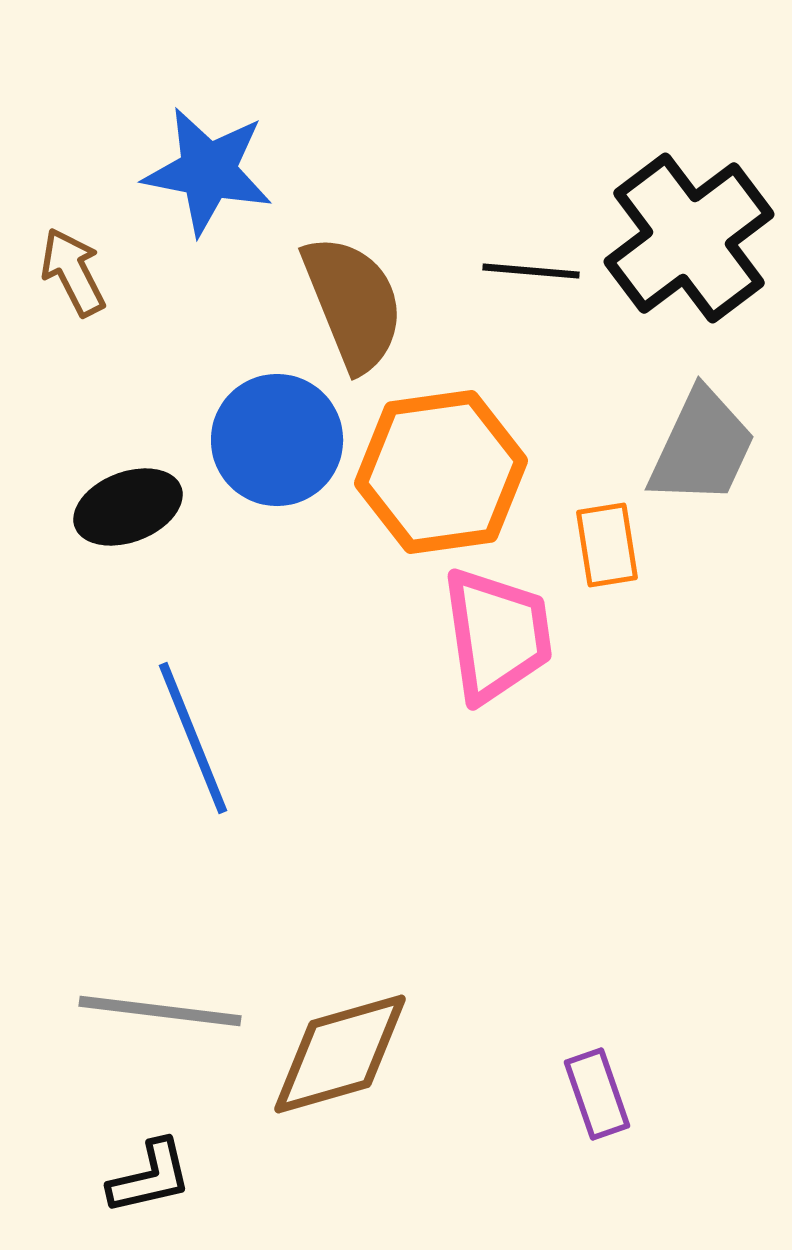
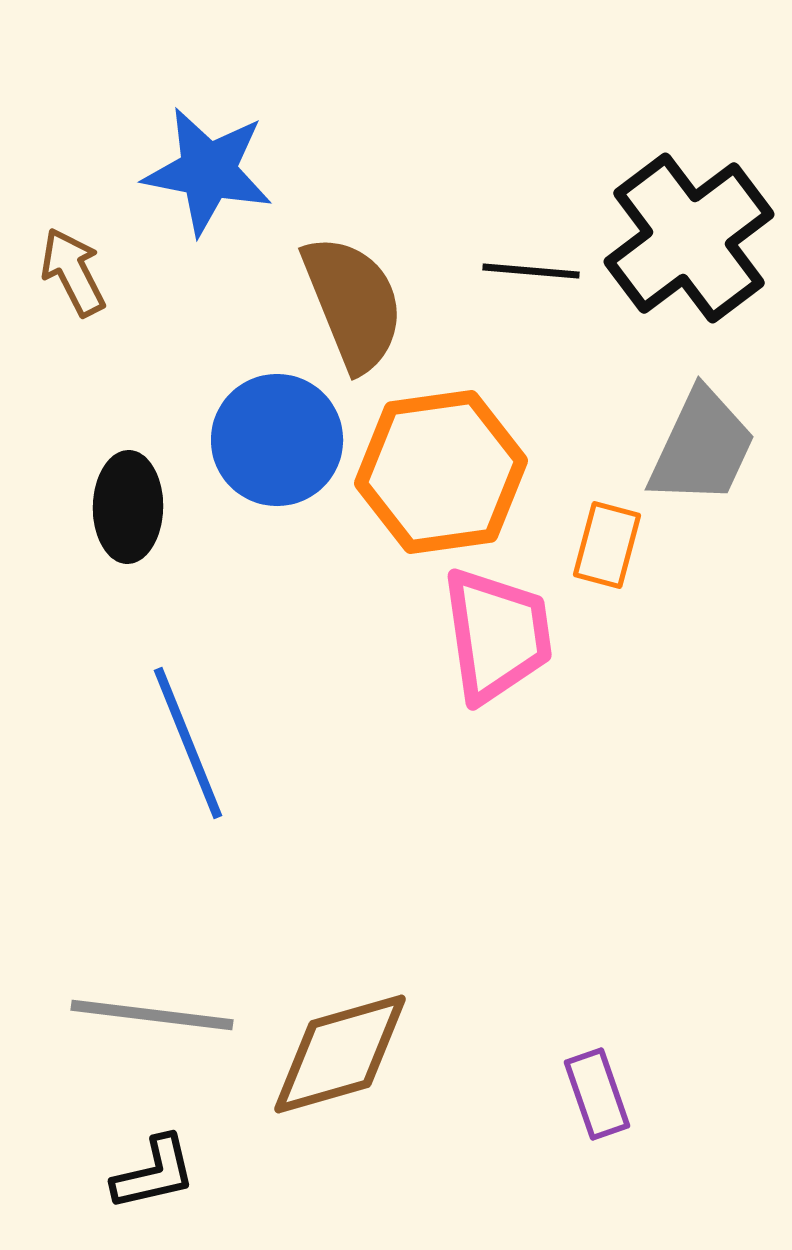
black ellipse: rotated 68 degrees counterclockwise
orange rectangle: rotated 24 degrees clockwise
blue line: moved 5 px left, 5 px down
gray line: moved 8 px left, 4 px down
black L-shape: moved 4 px right, 4 px up
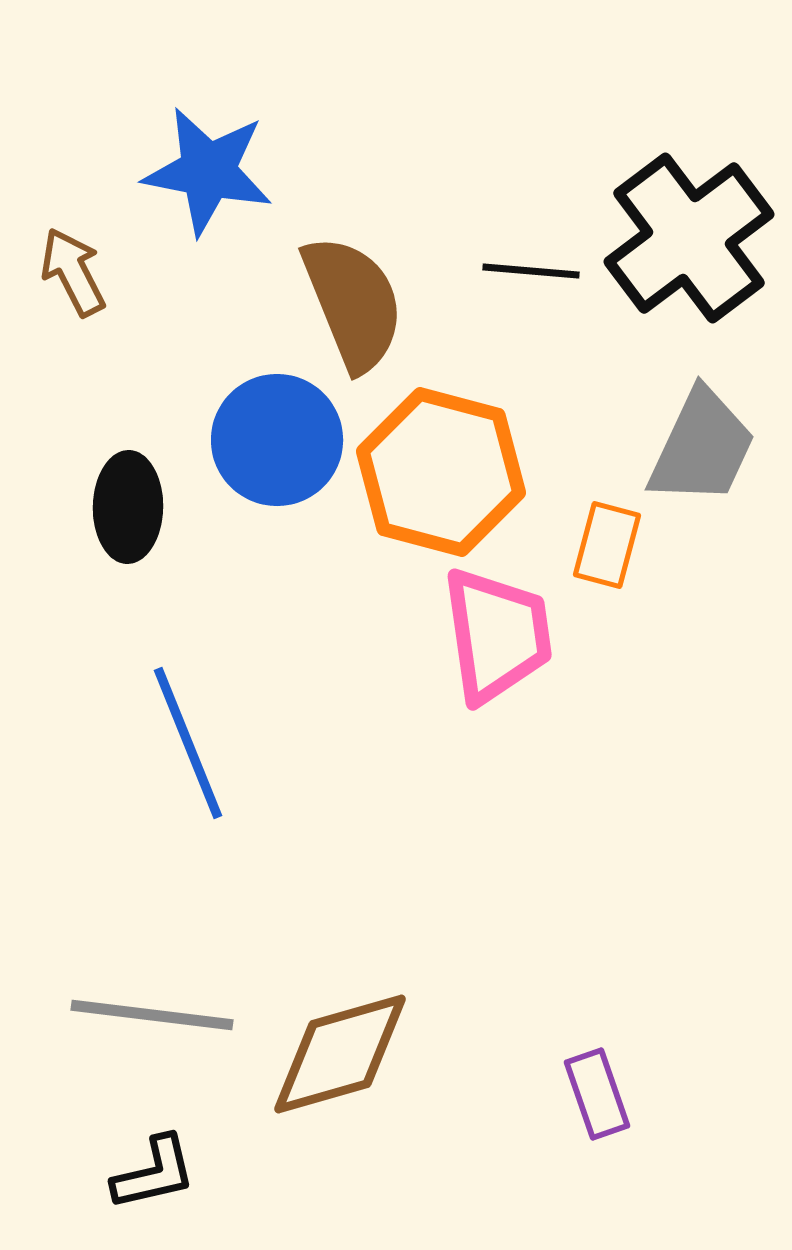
orange hexagon: rotated 23 degrees clockwise
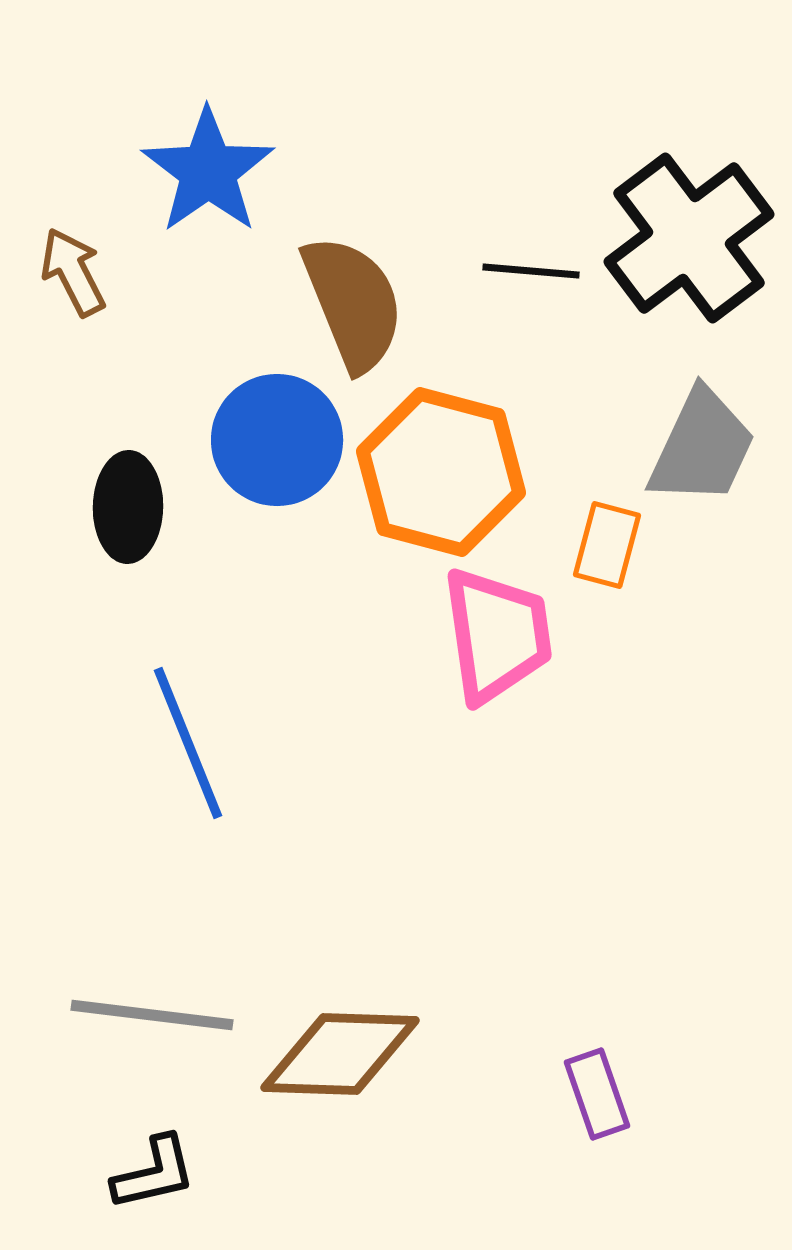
blue star: rotated 26 degrees clockwise
brown diamond: rotated 18 degrees clockwise
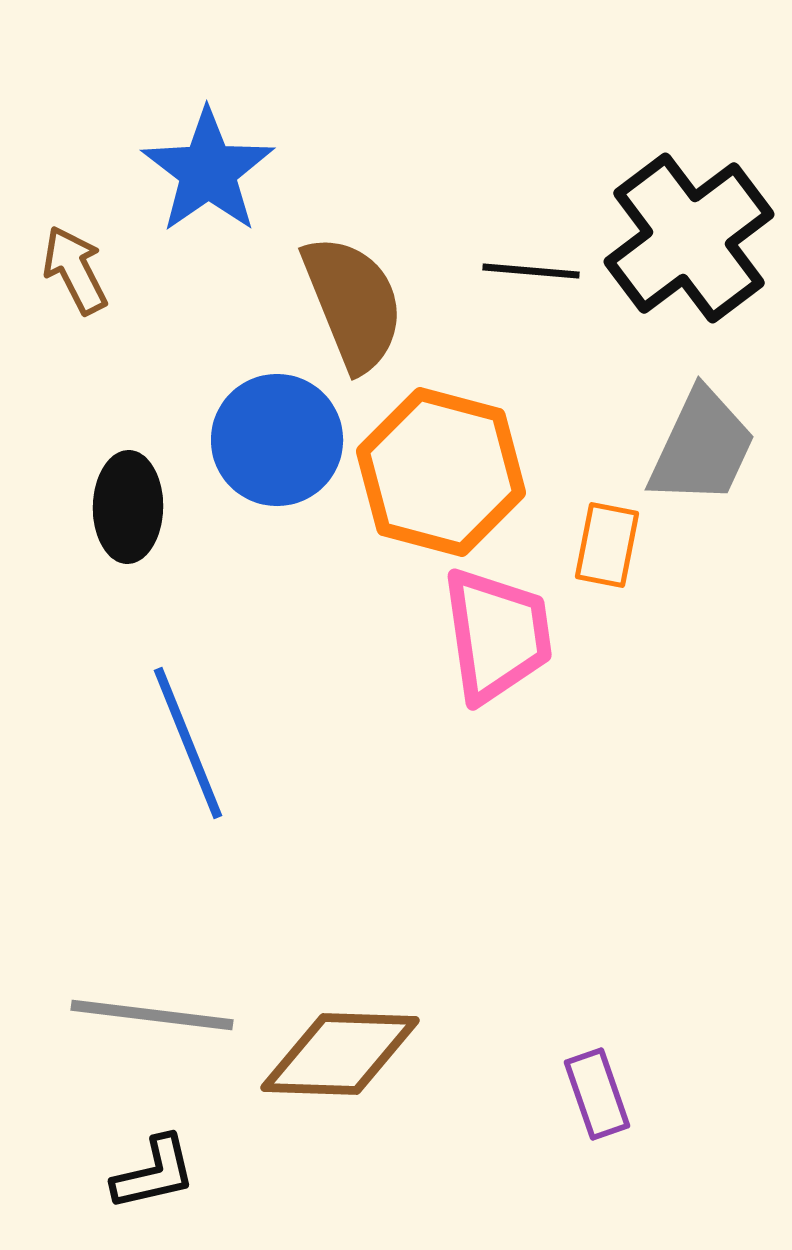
brown arrow: moved 2 px right, 2 px up
orange rectangle: rotated 4 degrees counterclockwise
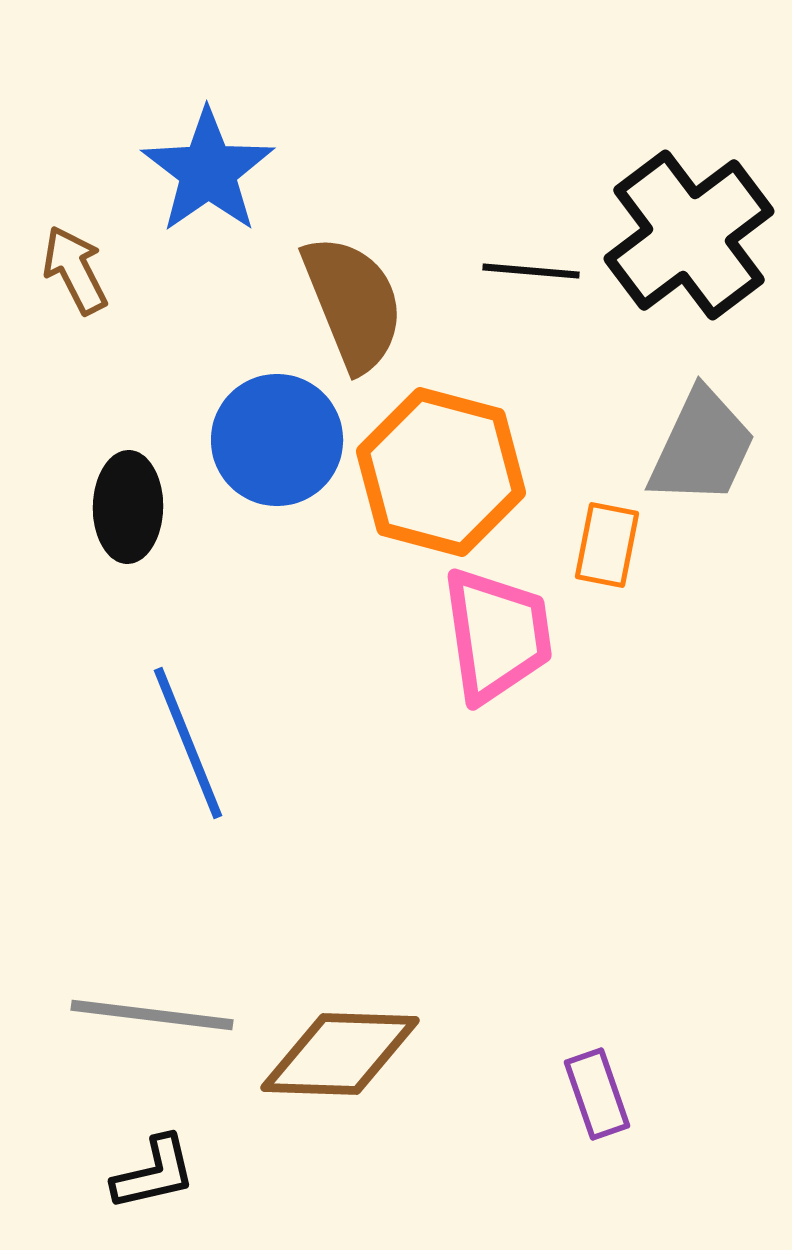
black cross: moved 3 px up
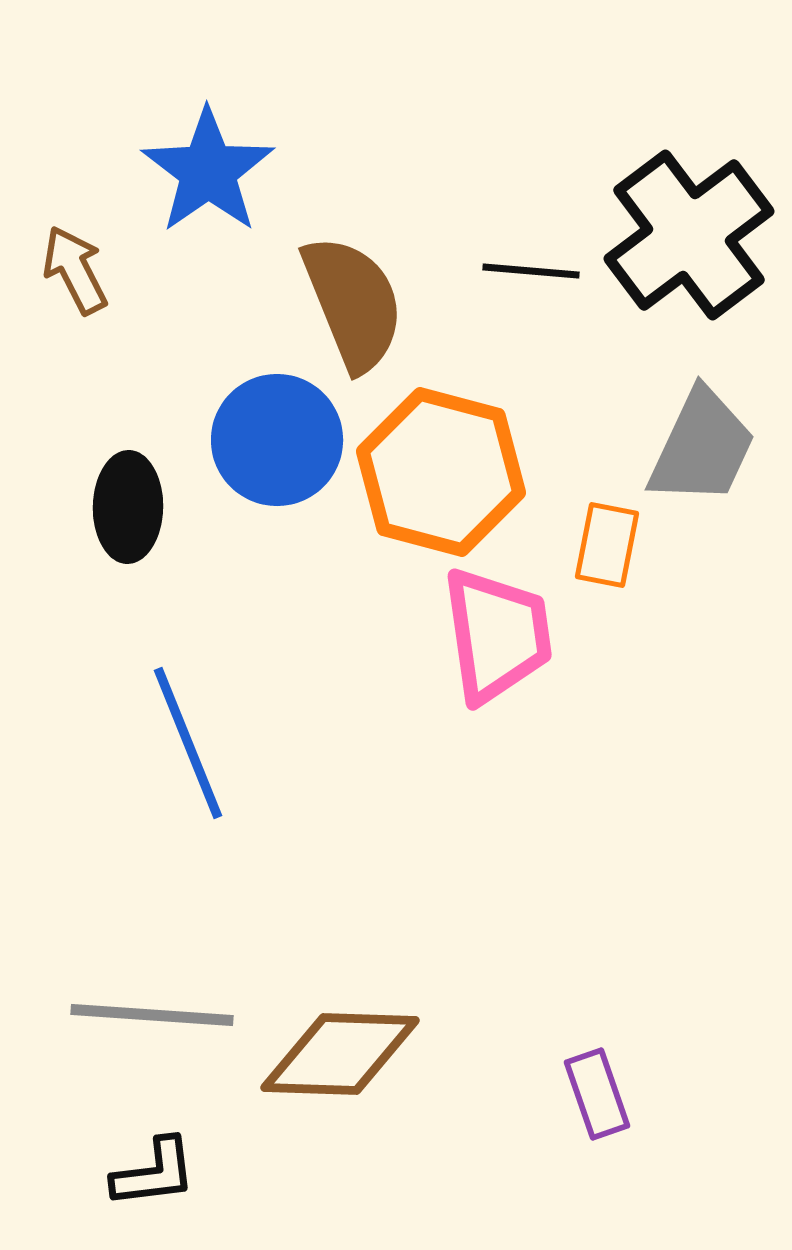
gray line: rotated 3 degrees counterclockwise
black L-shape: rotated 6 degrees clockwise
